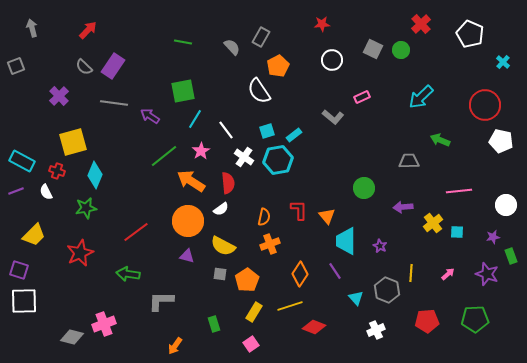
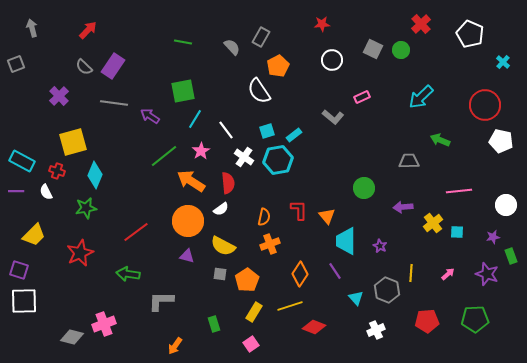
gray square at (16, 66): moved 2 px up
purple line at (16, 191): rotated 21 degrees clockwise
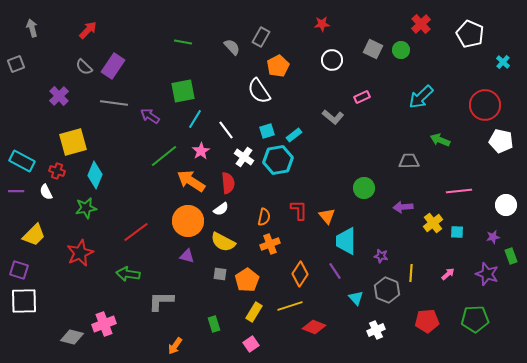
yellow semicircle at (223, 246): moved 4 px up
purple star at (380, 246): moved 1 px right, 10 px down; rotated 16 degrees counterclockwise
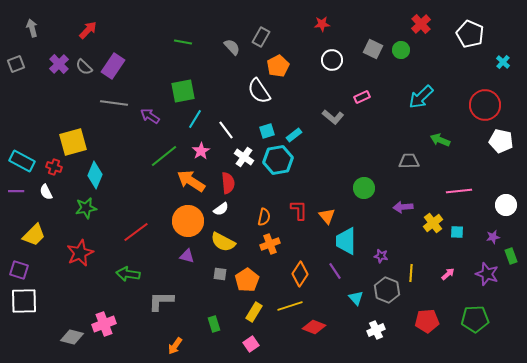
purple cross at (59, 96): moved 32 px up
red cross at (57, 171): moved 3 px left, 4 px up
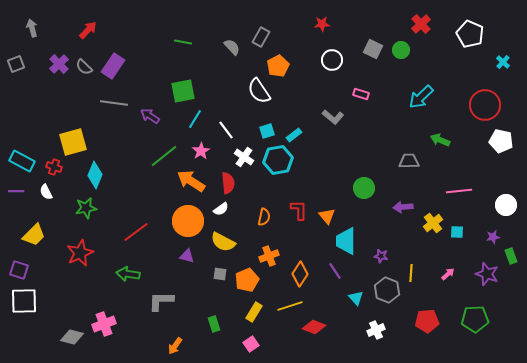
pink rectangle at (362, 97): moved 1 px left, 3 px up; rotated 42 degrees clockwise
orange cross at (270, 244): moved 1 px left, 12 px down
orange pentagon at (247, 280): rotated 10 degrees clockwise
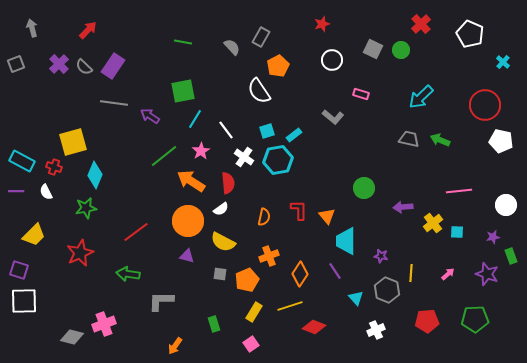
red star at (322, 24): rotated 14 degrees counterclockwise
gray trapezoid at (409, 161): moved 22 px up; rotated 15 degrees clockwise
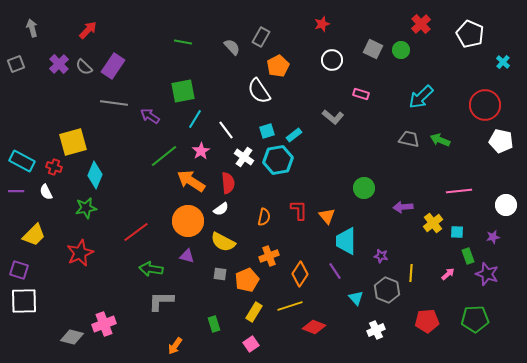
green rectangle at (511, 256): moved 43 px left
green arrow at (128, 274): moved 23 px right, 5 px up
